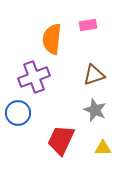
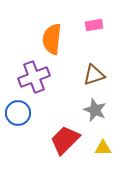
pink rectangle: moved 6 px right
red trapezoid: moved 4 px right; rotated 20 degrees clockwise
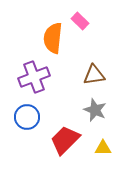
pink rectangle: moved 14 px left, 4 px up; rotated 54 degrees clockwise
orange semicircle: moved 1 px right, 1 px up
brown triangle: rotated 10 degrees clockwise
blue circle: moved 9 px right, 4 px down
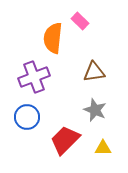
brown triangle: moved 3 px up
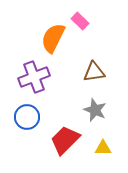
orange semicircle: rotated 20 degrees clockwise
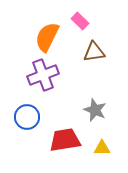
orange semicircle: moved 6 px left, 1 px up
brown triangle: moved 20 px up
purple cross: moved 9 px right, 2 px up
red trapezoid: rotated 36 degrees clockwise
yellow triangle: moved 1 px left
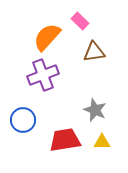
orange semicircle: rotated 16 degrees clockwise
blue circle: moved 4 px left, 3 px down
yellow triangle: moved 6 px up
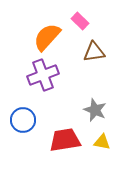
yellow triangle: rotated 12 degrees clockwise
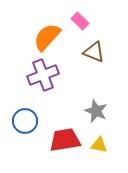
brown triangle: rotated 30 degrees clockwise
gray star: moved 1 px right, 1 px down
blue circle: moved 2 px right, 1 px down
yellow triangle: moved 3 px left, 3 px down
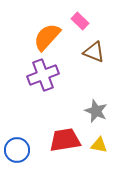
blue circle: moved 8 px left, 29 px down
